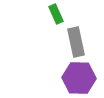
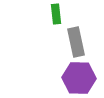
green rectangle: rotated 18 degrees clockwise
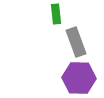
gray rectangle: rotated 8 degrees counterclockwise
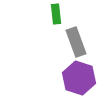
purple hexagon: rotated 16 degrees clockwise
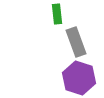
green rectangle: moved 1 px right
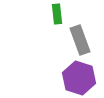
gray rectangle: moved 4 px right, 2 px up
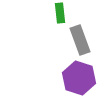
green rectangle: moved 3 px right, 1 px up
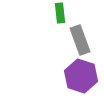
purple hexagon: moved 2 px right, 2 px up
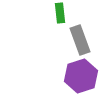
purple hexagon: rotated 24 degrees clockwise
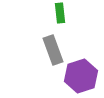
gray rectangle: moved 27 px left, 10 px down
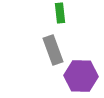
purple hexagon: rotated 20 degrees clockwise
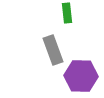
green rectangle: moved 7 px right
